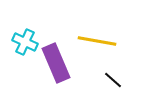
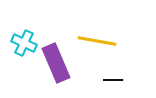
cyan cross: moved 1 px left, 1 px down
black line: rotated 42 degrees counterclockwise
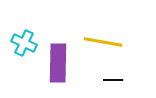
yellow line: moved 6 px right, 1 px down
purple rectangle: moved 2 px right; rotated 24 degrees clockwise
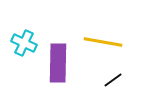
black line: rotated 36 degrees counterclockwise
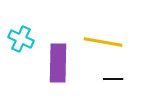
cyan cross: moved 3 px left, 4 px up
black line: moved 1 px up; rotated 36 degrees clockwise
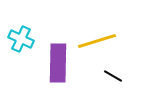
yellow line: moved 6 px left, 1 px up; rotated 27 degrees counterclockwise
black line: moved 3 px up; rotated 30 degrees clockwise
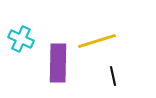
black line: rotated 48 degrees clockwise
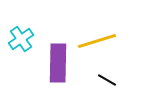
cyan cross: rotated 30 degrees clockwise
black line: moved 6 px left, 4 px down; rotated 48 degrees counterclockwise
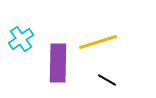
yellow line: moved 1 px right, 1 px down
